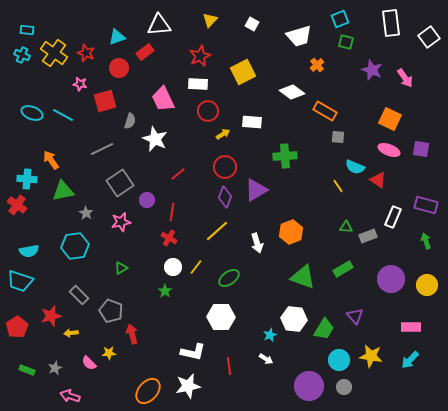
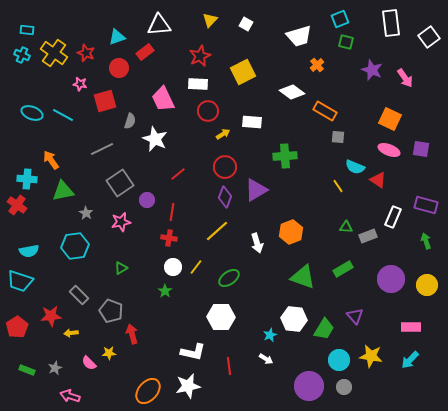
white square at (252, 24): moved 6 px left
red cross at (169, 238): rotated 21 degrees counterclockwise
red star at (51, 316): rotated 10 degrees clockwise
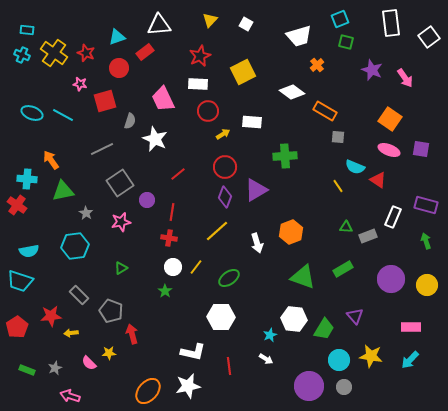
orange square at (390, 119): rotated 10 degrees clockwise
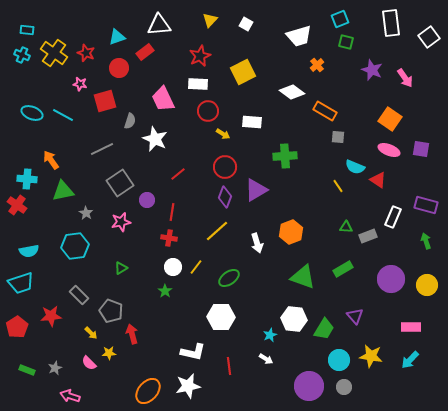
yellow arrow at (223, 134): rotated 64 degrees clockwise
cyan trapezoid at (20, 281): moved 1 px right, 2 px down; rotated 36 degrees counterclockwise
yellow arrow at (71, 333): moved 20 px right; rotated 128 degrees counterclockwise
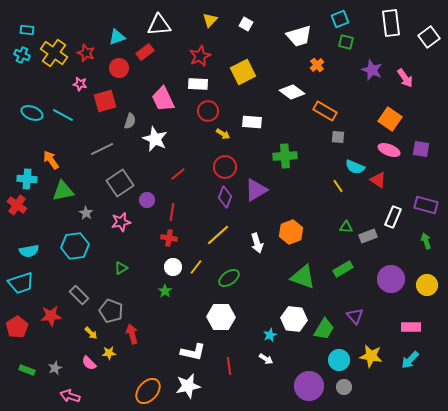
yellow line at (217, 231): moved 1 px right, 4 px down
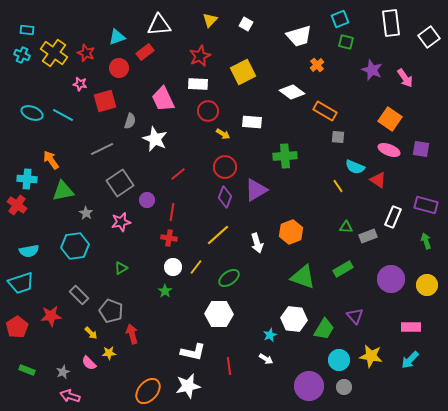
white hexagon at (221, 317): moved 2 px left, 3 px up
gray star at (55, 368): moved 8 px right, 4 px down
